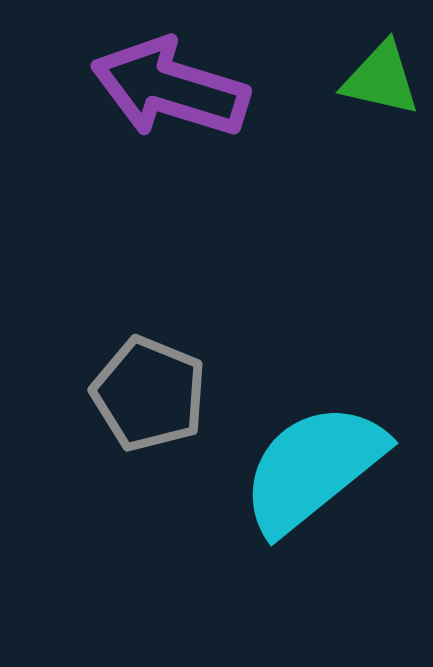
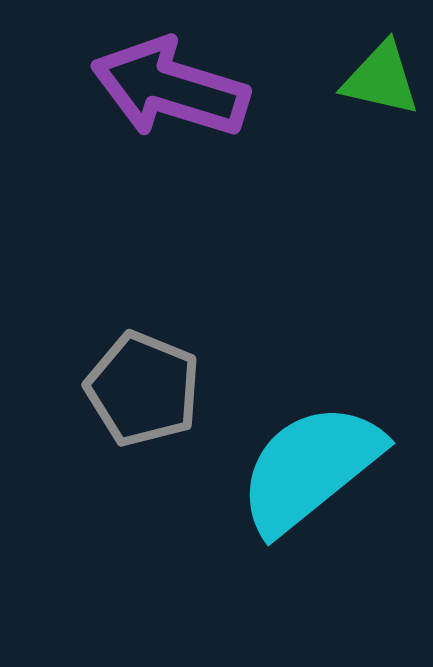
gray pentagon: moved 6 px left, 5 px up
cyan semicircle: moved 3 px left
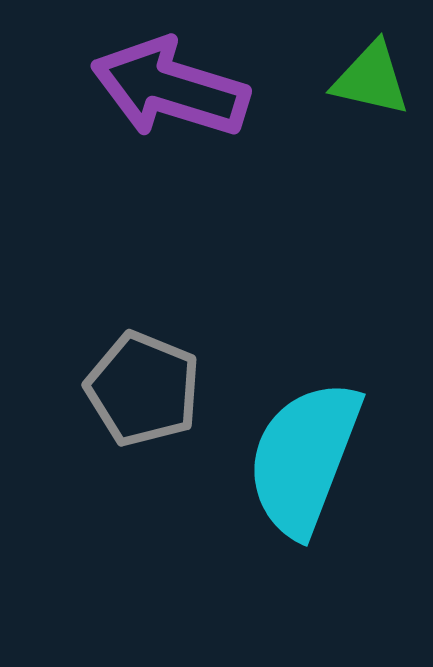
green triangle: moved 10 px left
cyan semicircle: moved 6 px left, 10 px up; rotated 30 degrees counterclockwise
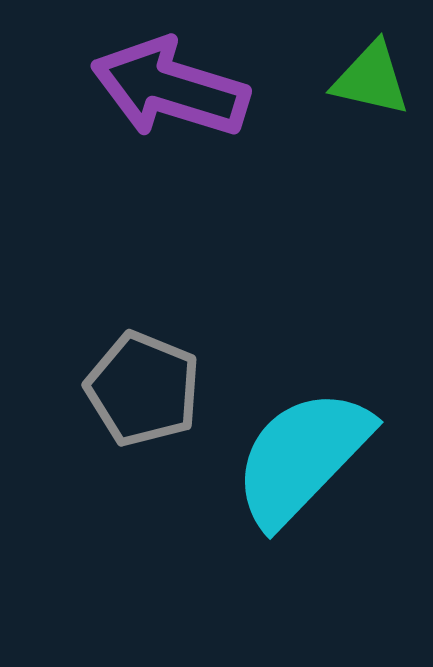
cyan semicircle: moved 2 px left, 1 px up; rotated 23 degrees clockwise
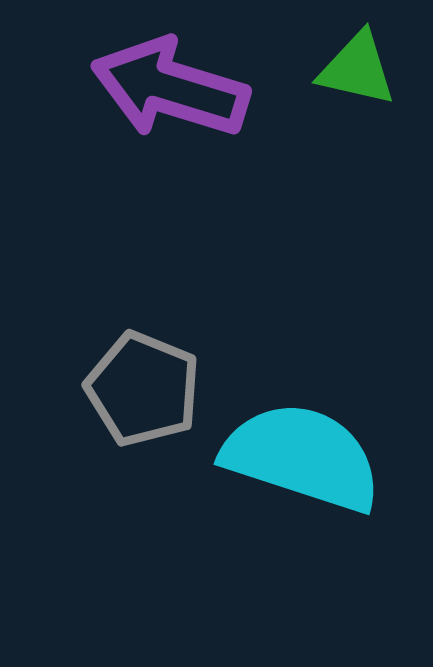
green triangle: moved 14 px left, 10 px up
cyan semicircle: rotated 64 degrees clockwise
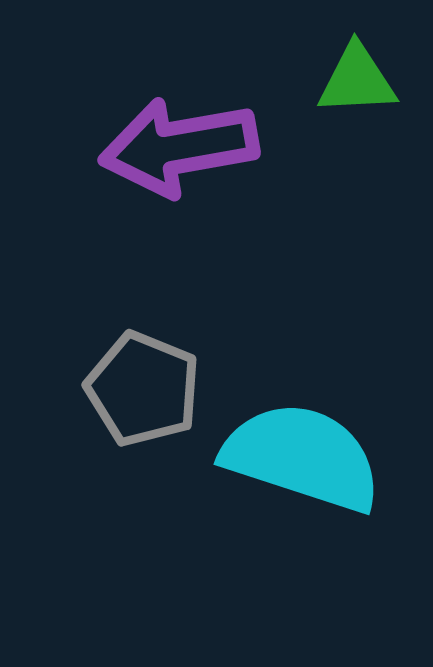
green triangle: moved 11 px down; rotated 16 degrees counterclockwise
purple arrow: moved 9 px right, 59 px down; rotated 27 degrees counterclockwise
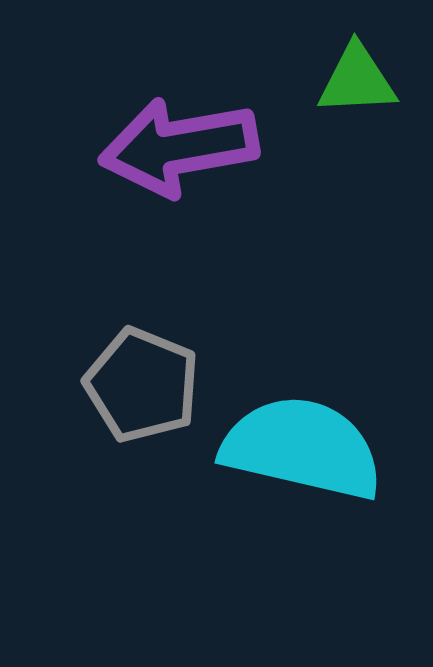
gray pentagon: moved 1 px left, 4 px up
cyan semicircle: moved 9 px up; rotated 5 degrees counterclockwise
